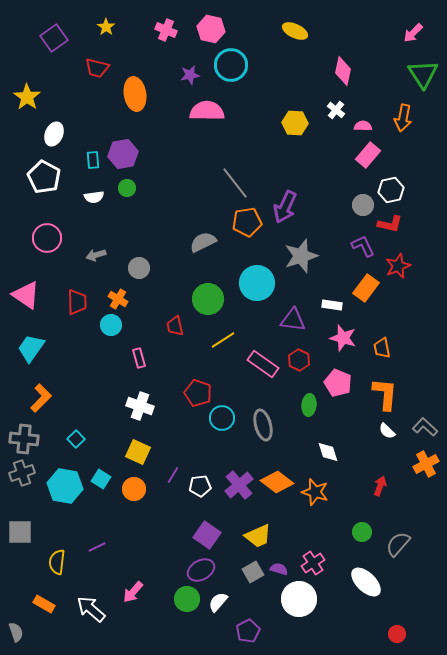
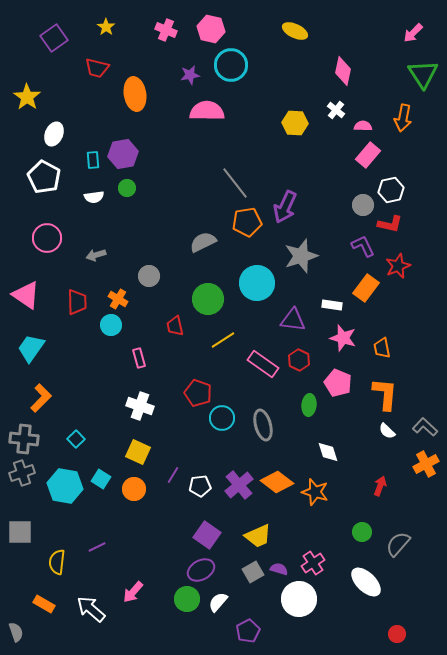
gray circle at (139, 268): moved 10 px right, 8 px down
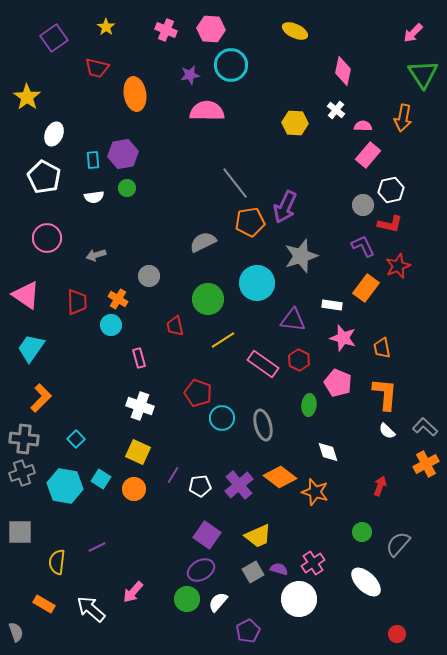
pink hexagon at (211, 29): rotated 8 degrees counterclockwise
orange pentagon at (247, 222): moved 3 px right
orange diamond at (277, 482): moved 3 px right, 5 px up
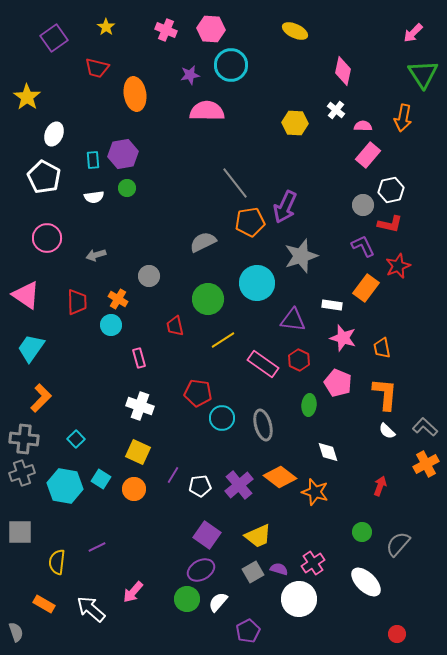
red pentagon at (198, 393): rotated 12 degrees counterclockwise
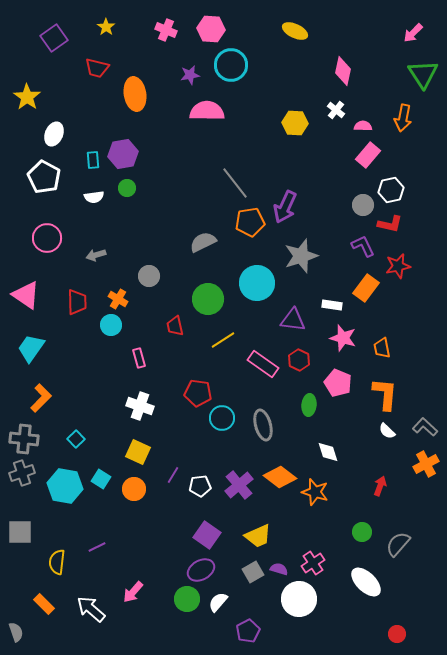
red star at (398, 266): rotated 10 degrees clockwise
orange rectangle at (44, 604): rotated 15 degrees clockwise
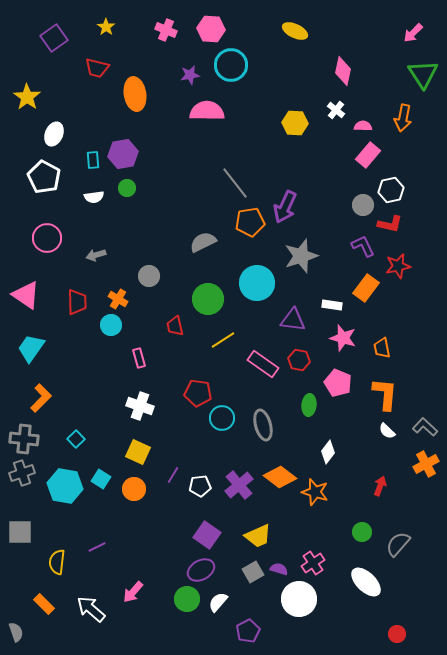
red hexagon at (299, 360): rotated 15 degrees counterclockwise
white diamond at (328, 452): rotated 55 degrees clockwise
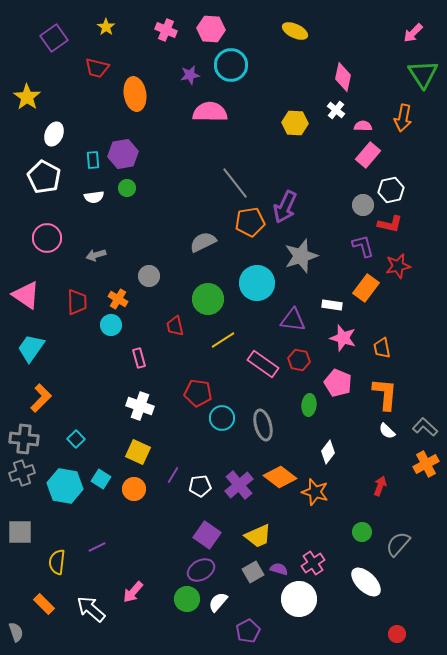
pink diamond at (343, 71): moved 6 px down
pink semicircle at (207, 111): moved 3 px right, 1 px down
purple L-shape at (363, 246): rotated 10 degrees clockwise
